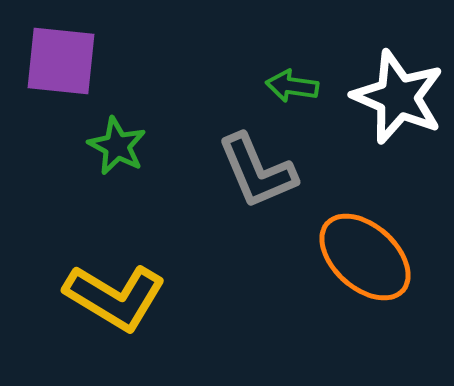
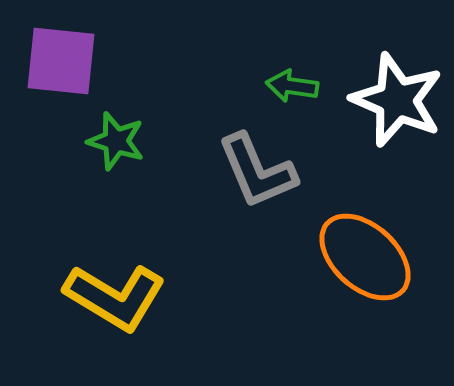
white star: moved 1 px left, 3 px down
green star: moved 1 px left, 5 px up; rotated 10 degrees counterclockwise
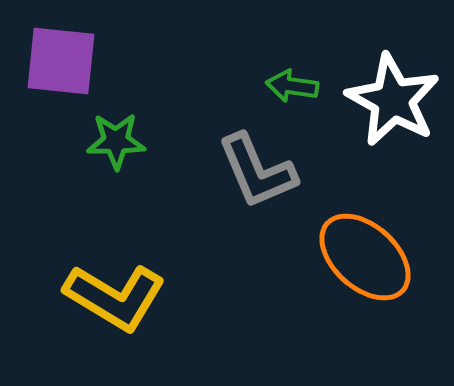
white star: moved 4 px left; rotated 6 degrees clockwise
green star: rotated 18 degrees counterclockwise
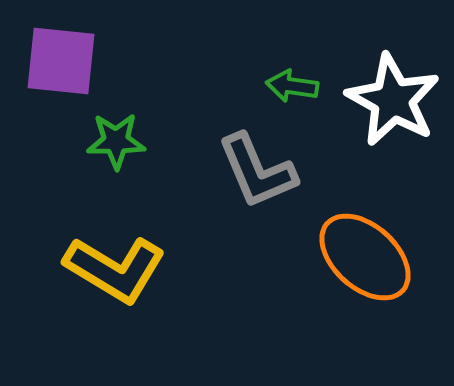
yellow L-shape: moved 28 px up
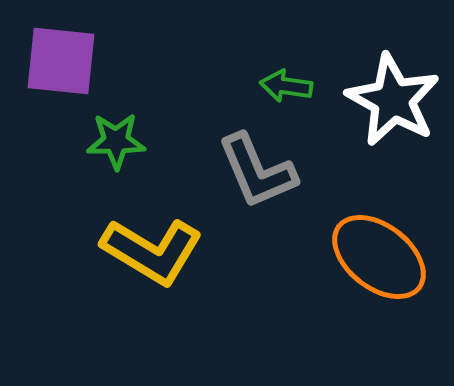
green arrow: moved 6 px left
orange ellipse: moved 14 px right; rotated 4 degrees counterclockwise
yellow L-shape: moved 37 px right, 18 px up
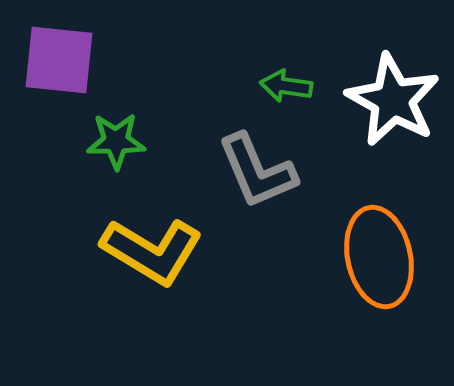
purple square: moved 2 px left, 1 px up
orange ellipse: rotated 40 degrees clockwise
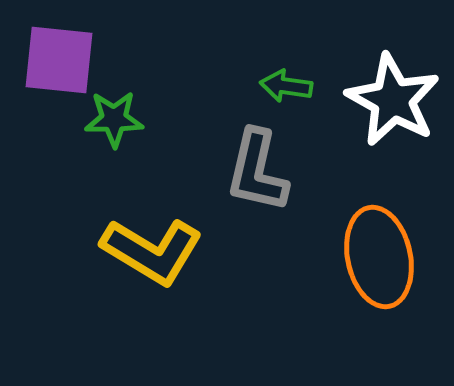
green star: moved 2 px left, 22 px up
gray L-shape: rotated 36 degrees clockwise
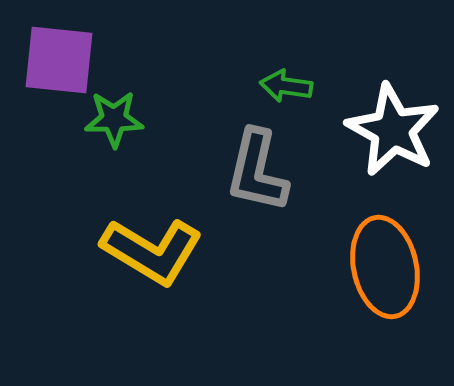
white star: moved 30 px down
orange ellipse: moved 6 px right, 10 px down
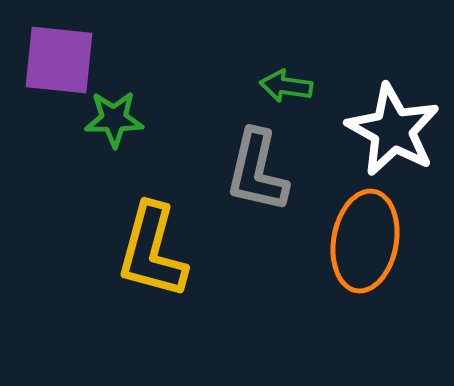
yellow L-shape: rotated 74 degrees clockwise
orange ellipse: moved 20 px left, 26 px up; rotated 22 degrees clockwise
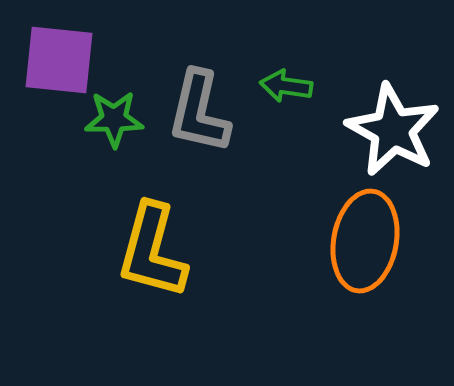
gray L-shape: moved 58 px left, 59 px up
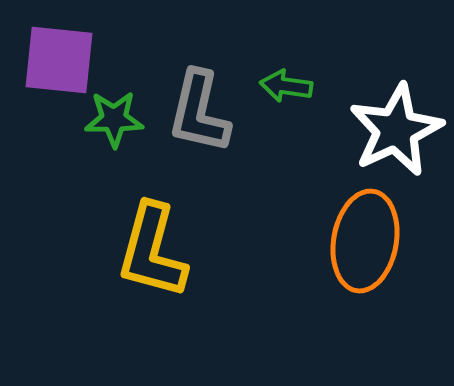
white star: moved 3 px right; rotated 18 degrees clockwise
